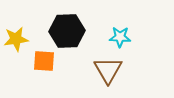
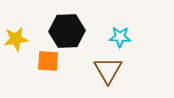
orange square: moved 4 px right
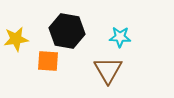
black hexagon: rotated 12 degrees clockwise
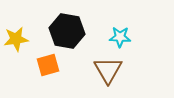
orange square: moved 4 px down; rotated 20 degrees counterclockwise
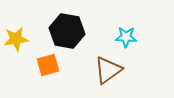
cyan star: moved 6 px right
brown triangle: rotated 24 degrees clockwise
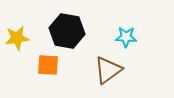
yellow star: moved 1 px right, 1 px up
orange square: rotated 20 degrees clockwise
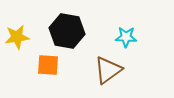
yellow star: moved 1 px up
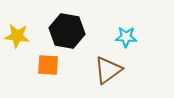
yellow star: moved 1 px up; rotated 15 degrees clockwise
